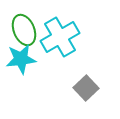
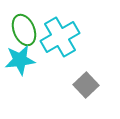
cyan star: moved 1 px left, 1 px down
gray square: moved 3 px up
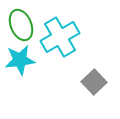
green ellipse: moved 3 px left, 5 px up
gray square: moved 8 px right, 3 px up
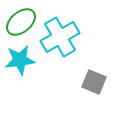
green ellipse: moved 3 px up; rotated 72 degrees clockwise
gray square: rotated 25 degrees counterclockwise
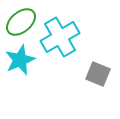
cyan star: rotated 16 degrees counterclockwise
gray square: moved 4 px right, 8 px up
